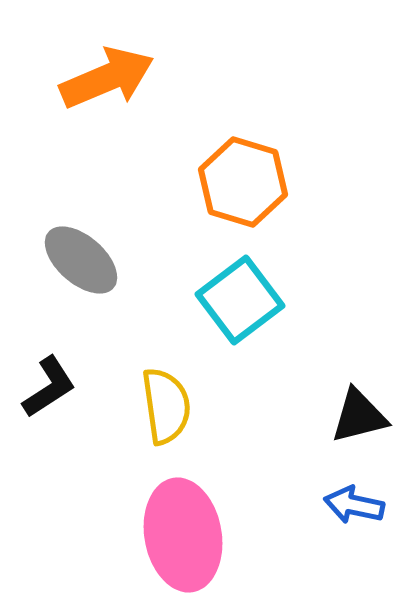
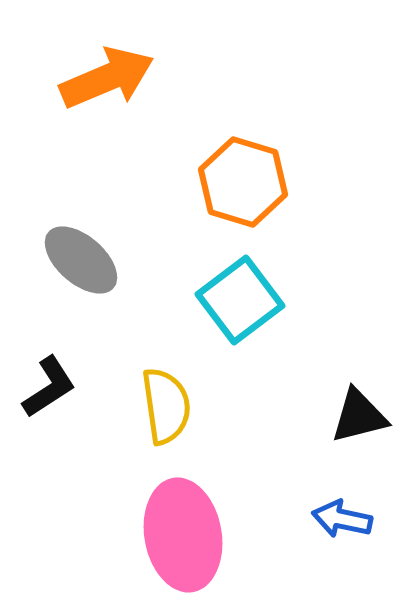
blue arrow: moved 12 px left, 14 px down
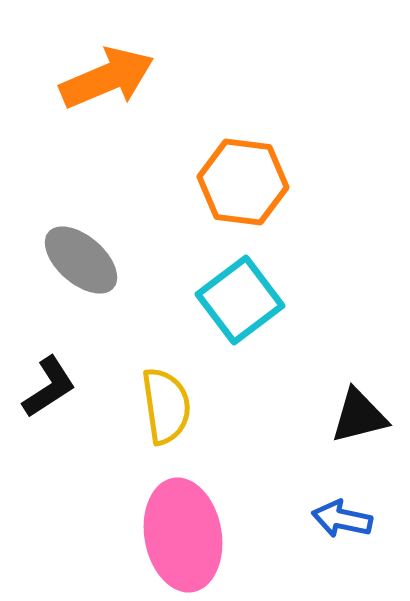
orange hexagon: rotated 10 degrees counterclockwise
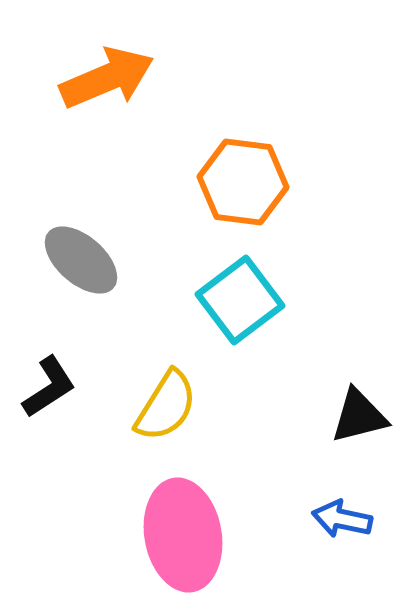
yellow semicircle: rotated 40 degrees clockwise
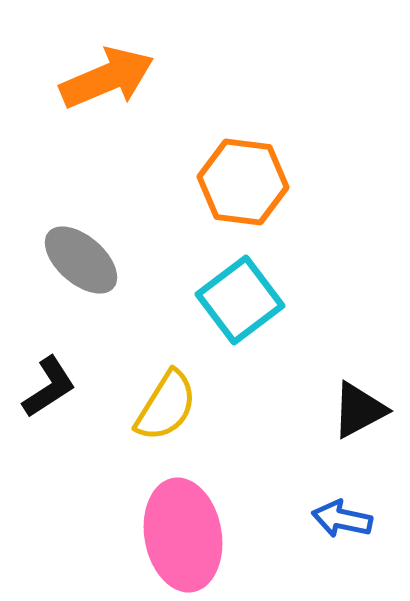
black triangle: moved 6 px up; rotated 14 degrees counterclockwise
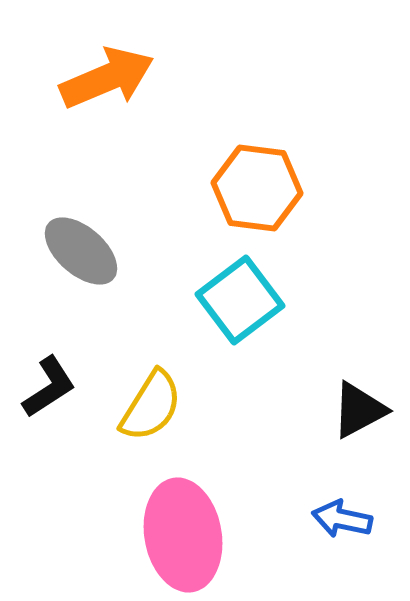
orange hexagon: moved 14 px right, 6 px down
gray ellipse: moved 9 px up
yellow semicircle: moved 15 px left
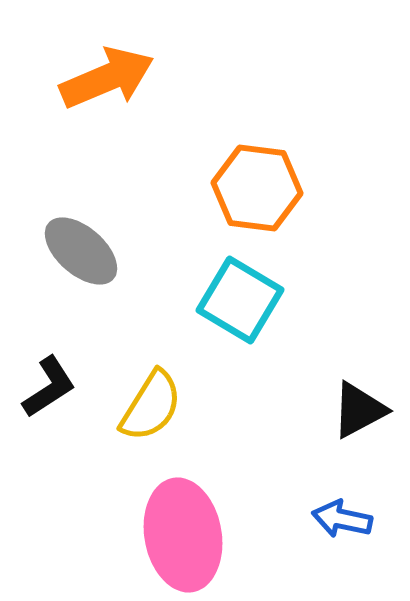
cyan square: rotated 22 degrees counterclockwise
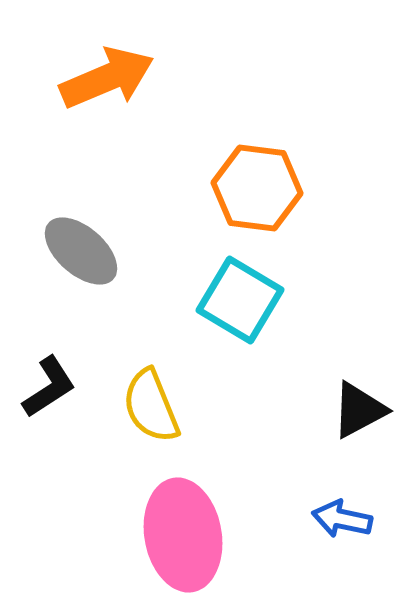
yellow semicircle: rotated 126 degrees clockwise
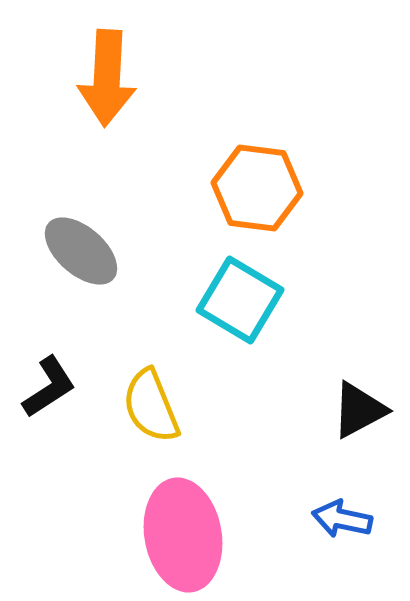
orange arrow: rotated 116 degrees clockwise
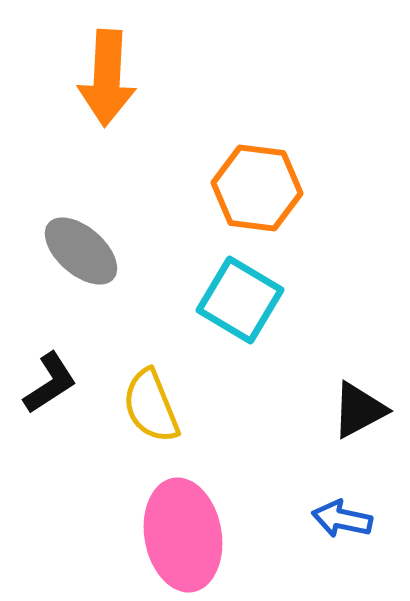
black L-shape: moved 1 px right, 4 px up
